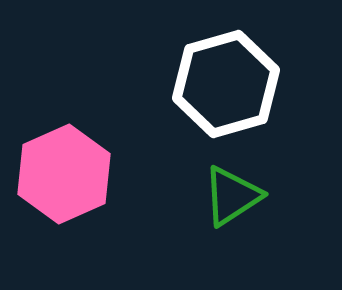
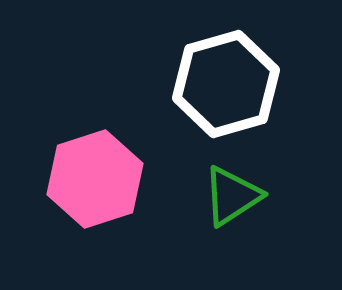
pink hexagon: moved 31 px right, 5 px down; rotated 6 degrees clockwise
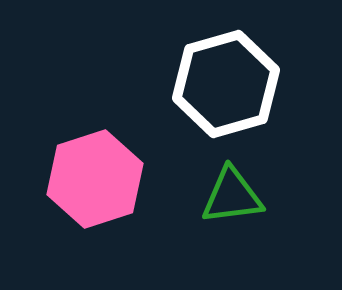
green triangle: rotated 26 degrees clockwise
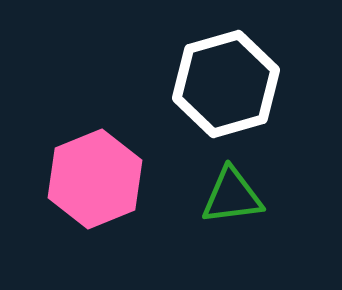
pink hexagon: rotated 4 degrees counterclockwise
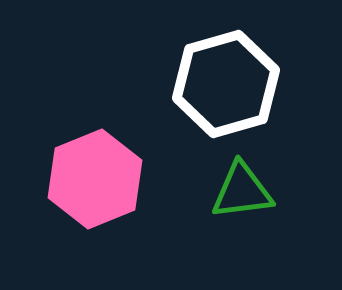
green triangle: moved 10 px right, 5 px up
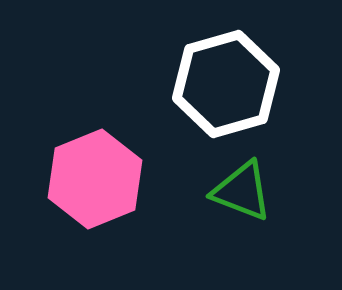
green triangle: rotated 28 degrees clockwise
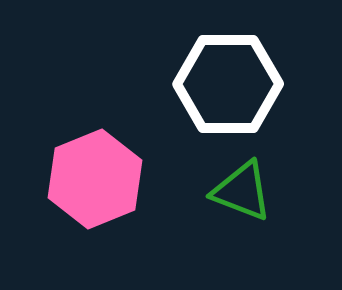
white hexagon: moved 2 px right; rotated 16 degrees clockwise
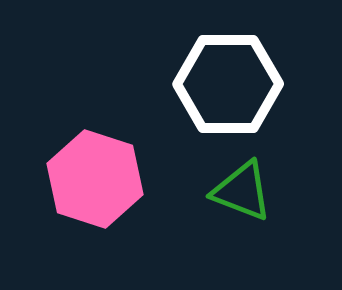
pink hexagon: rotated 20 degrees counterclockwise
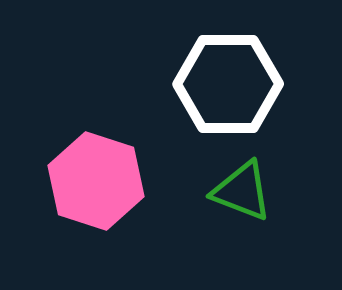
pink hexagon: moved 1 px right, 2 px down
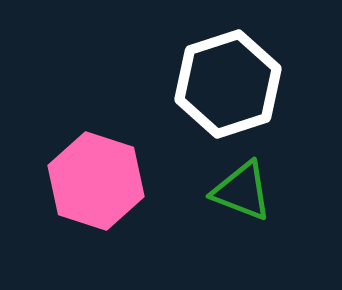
white hexagon: rotated 18 degrees counterclockwise
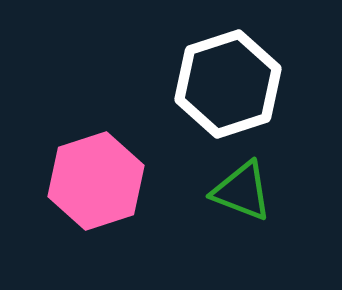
pink hexagon: rotated 24 degrees clockwise
